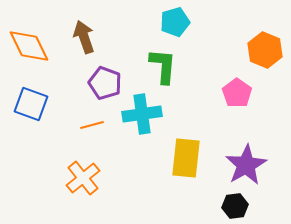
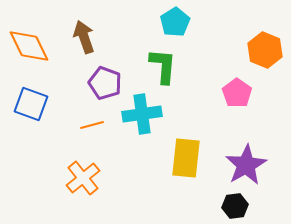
cyan pentagon: rotated 16 degrees counterclockwise
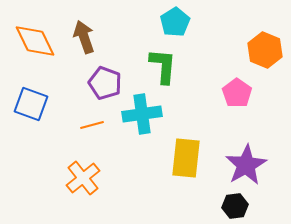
orange diamond: moved 6 px right, 5 px up
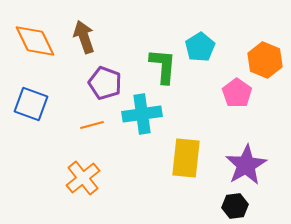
cyan pentagon: moved 25 px right, 25 px down
orange hexagon: moved 10 px down
